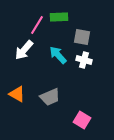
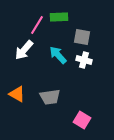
gray trapezoid: rotated 15 degrees clockwise
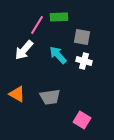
white cross: moved 1 px down
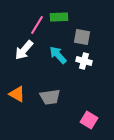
pink square: moved 7 px right
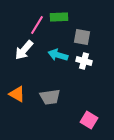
cyan arrow: rotated 30 degrees counterclockwise
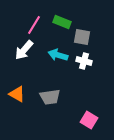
green rectangle: moved 3 px right, 5 px down; rotated 24 degrees clockwise
pink line: moved 3 px left
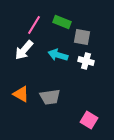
white cross: moved 2 px right
orange triangle: moved 4 px right
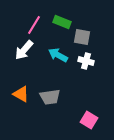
cyan arrow: rotated 12 degrees clockwise
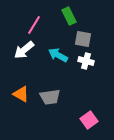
green rectangle: moved 7 px right, 6 px up; rotated 42 degrees clockwise
gray square: moved 1 px right, 2 px down
white arrow: rotated 10 degrees clockwise
pink square: rotated 24 degrees clockwise
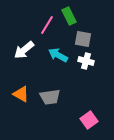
pink line: moved 13 px right
